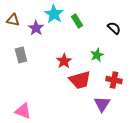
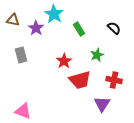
green rectangle: moved 2 px right, 8 px down
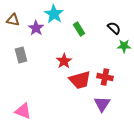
green star: moved 27 px right, 9 px up; rotated 24 degrees clockwise
red cross: moved 9 px left, 3 px up
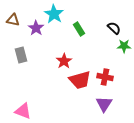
purple triangle: moved 2 px right
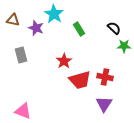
purple star: rotated 14 degrees counterclockwise
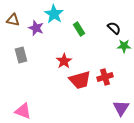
red cross: rotated 28 degrees counterclockwise
purple triangle: moved 17 px right, 4 px down
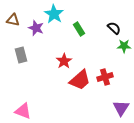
red trapezoid: rotated 25 degrees counterclockwise
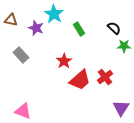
brown triangle: moved 2 px left
gray rectangle: rotated 28 degrees counterclockwise
red cross: rotated 21 degrees counterclockwise
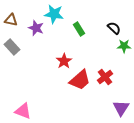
cyan star: rotated 24 degrees counterclockwise
gray rectangle: moved 9 px left, 8 px up
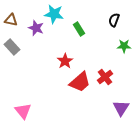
black semicircle: moved 8 px up; rotated 112 degrees counterclockwise
red star: moved 1 px right
red trapezoid: moved 2 px down
pink triangle: rotated 30 degrees clockwise
